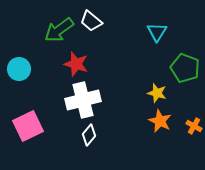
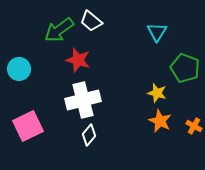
red star: moved 2 px right, 4 px up
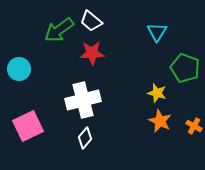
red star: moved 14 px right, 7 px up; rotated 20 degrees counterclockwise
white diamond: moved 4 px left, 3 px down
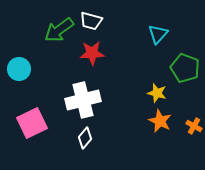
white trapezoid: rotated 25 degrees counterclockwise
cyan triangle: moved 1 px right, 2 px down; rotated 10 degrees clockwise
pink square: moved 4 px right, 3 px up
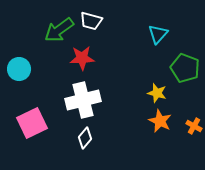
red star: moved 10 px left, 5 px down
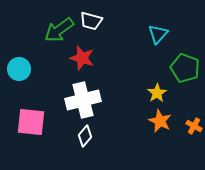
red star: rotated 20 degrees clockwise
yellow star: rotated 24 degrees clockwise
pink square: moved 1 px left, 1 px up; rotated 32 degrees clockwise
white diamond: moved 2 px up
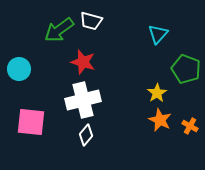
red star: moved 1 px right, 4 px down
green pentagon: moved 1 px right, 1 px down
orange star: moved 1 px up
orange cross: moved 4 px left
white diamond: moved 1 px right, 1 px up
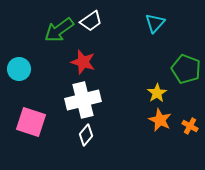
white trapezoid: rotated 50 degrees counterclockwise
cyan triangle: moved 3 px left, 11 px up
pink square: rotated 12 degrees clockwise
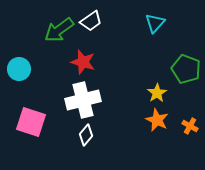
orange star: moved 3 px left
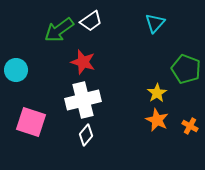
cyan circle: moved 3 px left, 1 px down
